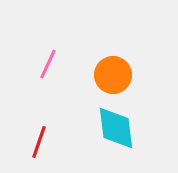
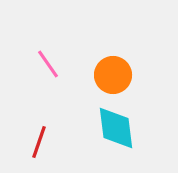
pink line: rotated 60 degrees counterclockwise
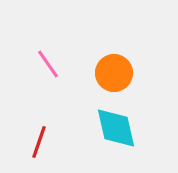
orange circle: moved 1 px right, 2 px up
cyan diamond: rotated 6 degrees counterclockwise
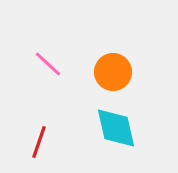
pink line: rotated 12 degrees counterclockwise
orange circle: moved 1 px left, 1 px up
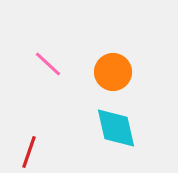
red line: moved 10 px left, 10 px down
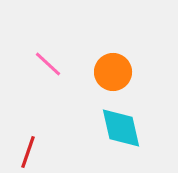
cyan diamond: moved 5 px right
red line: moved 1 px left
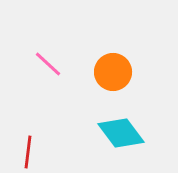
cyan diamond: moved 5 px down; rotated 24 degrees counterclockwise
red line: rotated 12 degrees counterclockwise
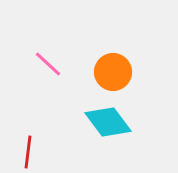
cyan diamond: moved 13 px left, 11 px up
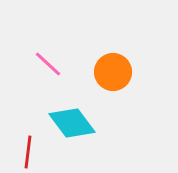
cyan diamond: moved 36 px left, 1 px down
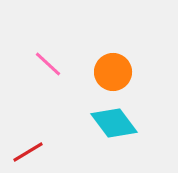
cyan diamond: moved 42 px right
red line: rotated 52 degrees clockwise
